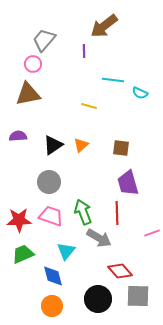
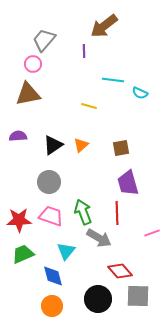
brown square: rotated 18 degrees counterclockwise
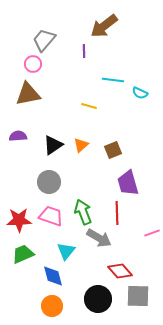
brown square: moved 8 px left, 2 px down; rotated 12 degrees counterclockwise
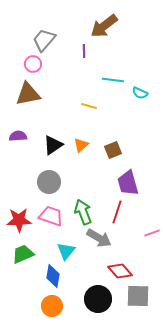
red line: moved 1 px up; rotated 20 degrees clockwise
blue diamond: rotated 25 degrees clockwise
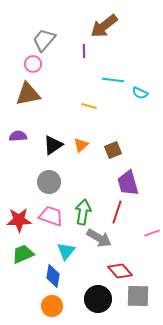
green arrow: rotated 30 degrees clockwise
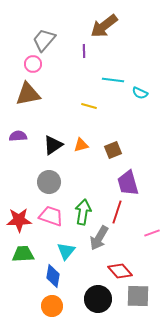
orange triangle: rotated 28 degrees clockwise
gray arrow: rotated 90 degrees clockwise
green trapezoid: rotated 20 degrees clockwise
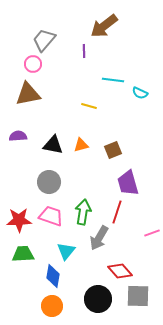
black triangle: rotated 45 degrees clockwise
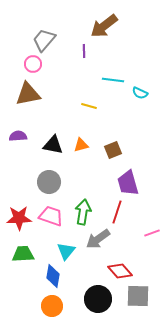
red star: moved 2 px up
gray arrow: moved 1 px left, 1 px down; rotated 25 degrees clockwise
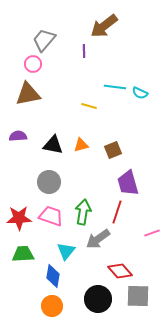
cyan line: moved 2 px right, 7 px down
